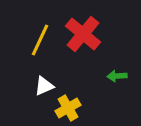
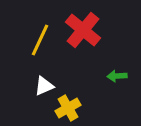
red cross: moved 4 px up
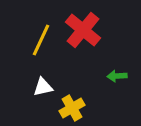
yellow line: moved 1 px right
white triangle: moved 1 px left, 1 px down; rotated 10 degrees clockwise
yellow cross: moved 4 px right
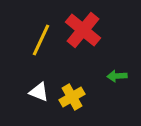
white triangle: moved 4 px left, 5 px down; rotated 35 degrees clockwise
yellow cross: moved 11 px up
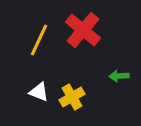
yellow line: moved 2 px left
green arrow: moved 2 px right
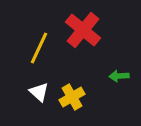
yellow line: moved 8 px down
white triangle: rotated 20 degrees clockwise
